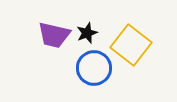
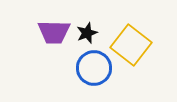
purple trapezoid: moved 3 px up; rotated 12 degrees counterclockwise
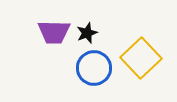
yellow square: moved 10 px right, 13 px down; rotated 9 degrees clockwise
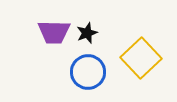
blue circle: moved 6 px left, 4 px down
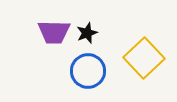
yellow square: moved 3 px right
blue circle: moved 1 px up
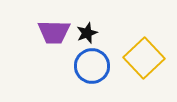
blue circle: moved 4 px right, 5 px up
